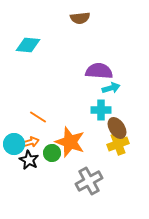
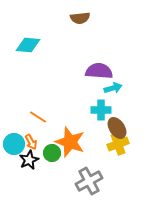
cyan arrow: moved 2 px right
orange arrow: rotated 77 degrees clockwise
black star: rotated 18 degrees clockwise
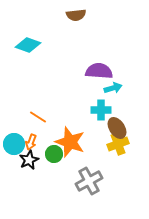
brown semicircle: moved 4 px left, 3 px up
cyan diamond: rotated 15 degrees clockwise
orange arrow: rotated 49 degrees clockwise
green circle: moved 2 px right, 1 px down
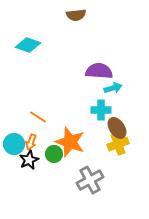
gray cross: moved 1 px right, 1 px up
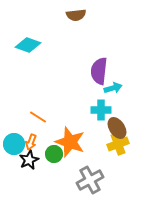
purple semicircle: rotated 88 degrees counterclockwise
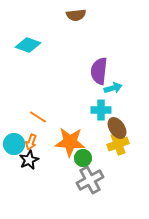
orange star: rotated 16 degrees counterclockwise
green circle: moved 29 px right, 4 px down
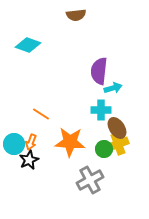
orange line: moved 3 px right, 3 px up
green circle: moved 21 px right, 9 px up
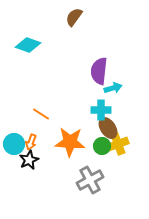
brown semicircle: moved 2 px left, 2 px down; rotated 132 degrees clockwise
brown ellipse: moved 9 px left
green circle: moved 2 px left, 3 px up
